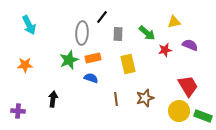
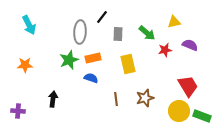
gray ellipse: moved 2 px left, 1 px up
green rectangle: moved 1 px left
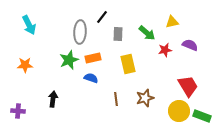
yellow triangle: moved 2 px left
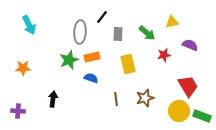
red star: moved 1 px left, 5 px down
orange rectangle: moved 1 px left, 1 px up
orange star: moved 2 px left, 3 px down
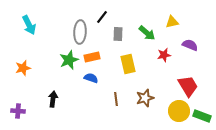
orange star: rotated 14 degrees counterclockwise
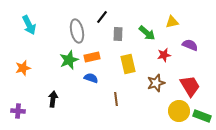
gray ellipse: moved 3 px left, 1 px up; rotated 15 degrees counterclockwise
red trapezoid: moved 2 px right
brown star: moved 11 px right, 15 px up
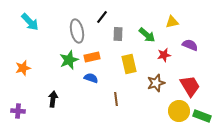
cyan arrow: moved 1 px right, 3 px up; rotated 18 degrees counterclockwise
green arrow: moved 2 px down
yellow rectangle: moved 1 px right
